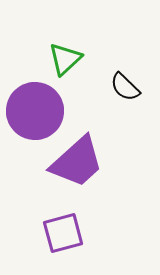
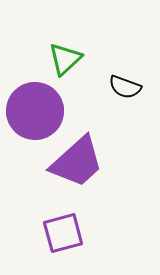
black semicircle: rotated 24 degrees counterclockwise
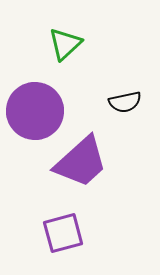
green triangle: moved 15 px up
black semicircle: moved 15 px down; rotated 32 degrees counterclockwise
purple trapezoid: moved 4 px right
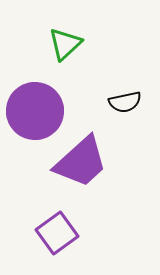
purple square: moved 6 px left; rotated 21 degrees counterclockwise
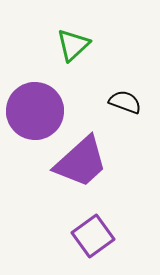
green triangle: moved 8 px right, 1 px down
black semicircle: rotated 148 degrees counterclockwise
purple square: moved 36 px right, 3 px down
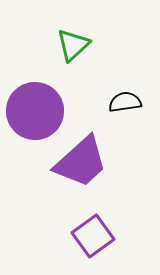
black semicircle: rotated 28 degrees counterclockwise
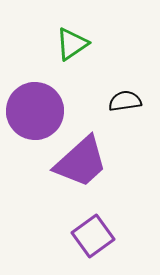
green triangle: moved 1 px left, 1 px up; rotated 9 degrees clockwise
black semicircle: moved 1 px up
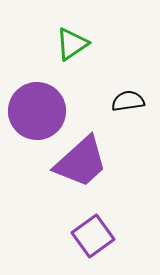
black semicircle: moved 3 px right
purple circle: moved 2 px right
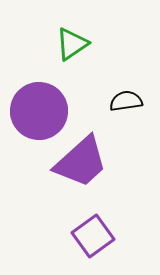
black semicircle: moved 2 px left
purple circle: moved 2 px right
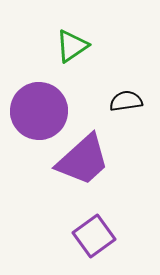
green triangle: moved 2 px down
purple trapezoid: moved 2 px right, 2 px up
purple square: moved 1 px right
